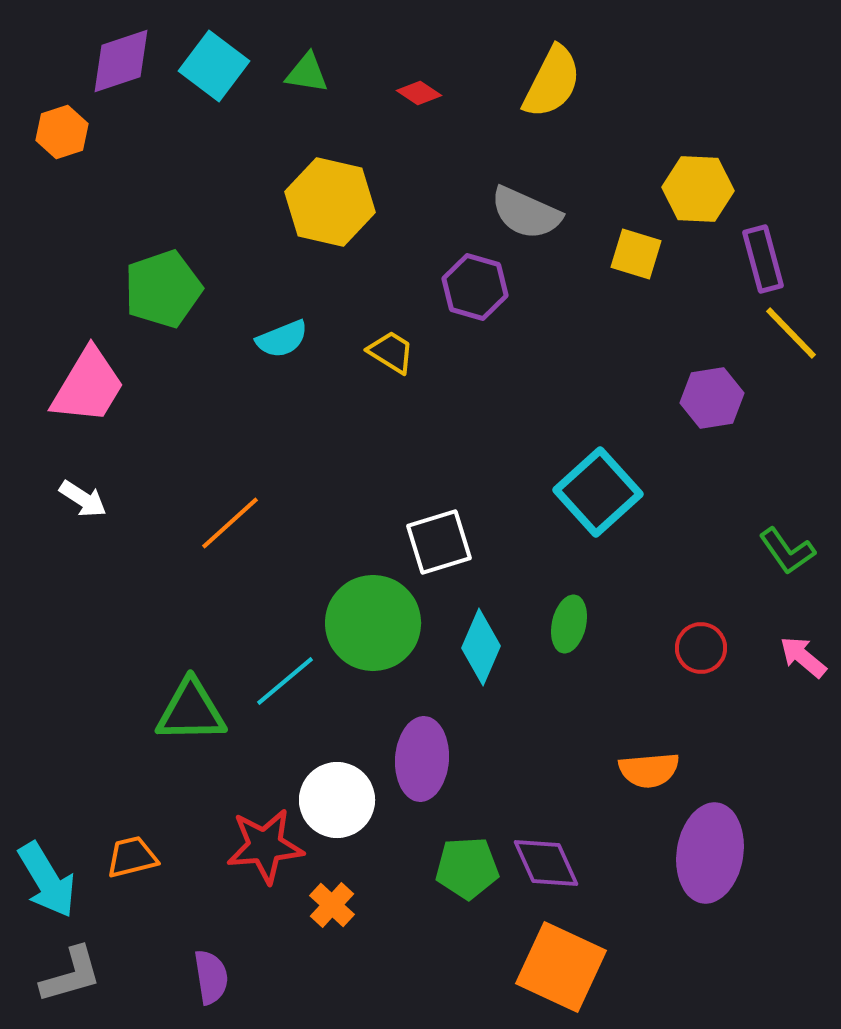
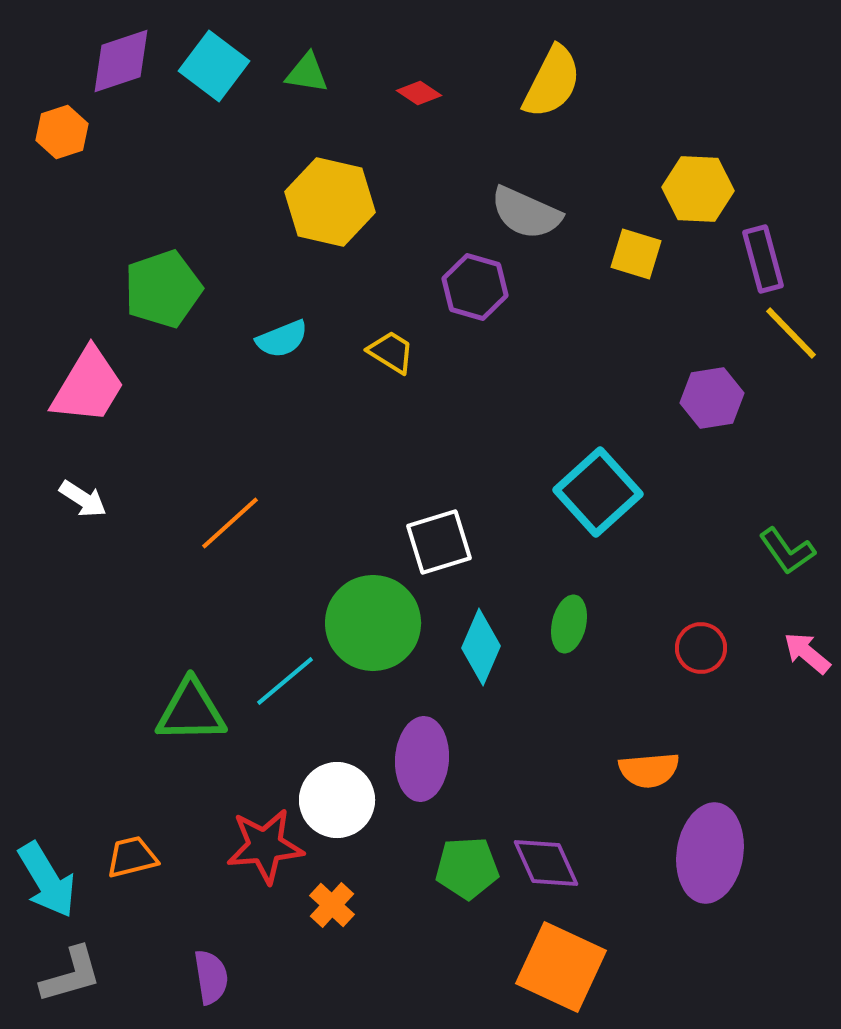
pink arrow at (803, 657): moved 4 px right, 4 px up
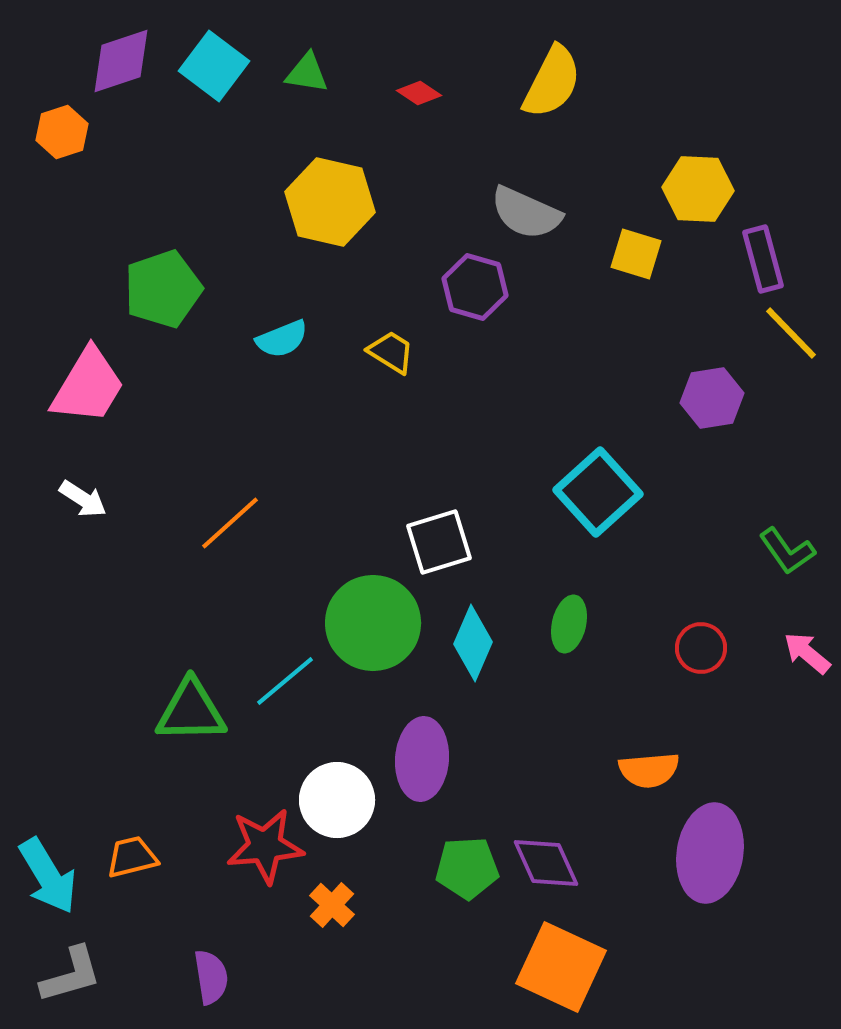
cyan diamond at (481, 647): moved 8 px left, 4 px up
cyan arrow at (47, 880): moved 1 px right, 4 px up
